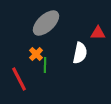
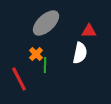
red triangle: moved 9 px left, 2 px up
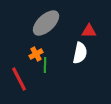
orange cross: rotated 16 degrees clockwise
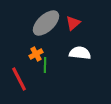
red triangle: moved 16 px left, 8 px up; rotated 42 degrees counterclockwise
white semicircle: rotated 95 degrees counterclockwise
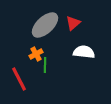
gray ellipse: moved 1 px left, 2 px down
white semicircle: moved 4 px right, 1 px up
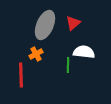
gray ellipse: rotated 24 degrees counterclockwise
green line: moved 23 px right
red line: moved 2 px right, 4 px up; rotated 25 degrees clockwise
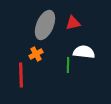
red triangle: rotated 28 degrees clockwise
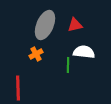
red triangle: moved 2 px right, 2 px down
red line: moved 3 px left, 13 px down
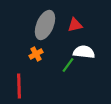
green line: rotated 35 degrees clockwise
red line: moved 1 px right, 2 px up
